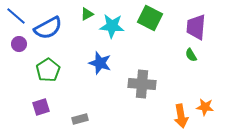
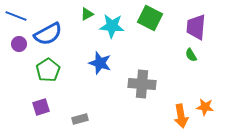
blue line: rotated 20 degrees counterclockwise
blue semicircle: moved 6 px down
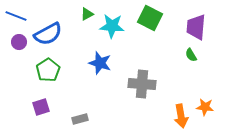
purple circle: moved 2 px up
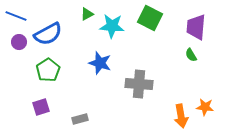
gray cross: moved 3 px left
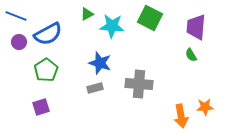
green pentagon: moved 2 px left
orange star: rotated 12 degrees counterclockwise
gray rectangle: moved 15 px right, 31 px up
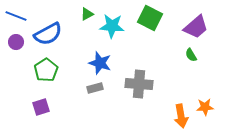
purple trapezoid: rotated 136 degrees counterclockwise
purple circle: moved 3 px left
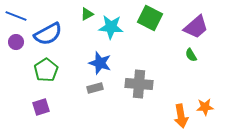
cyan star: moved 1 px left, 1 px down
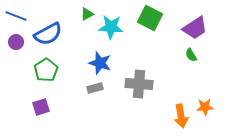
purple trapezoid: moved 1 px left, 1 px down; rotated 8 degrees clockwise
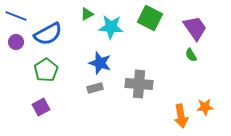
purple trapezoid: rotated 92 degrees counterclockwise
purple square: rotated 12 degrees counterclockwise
